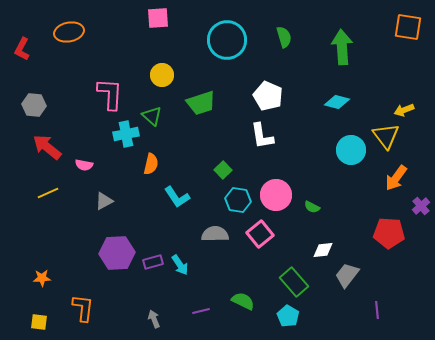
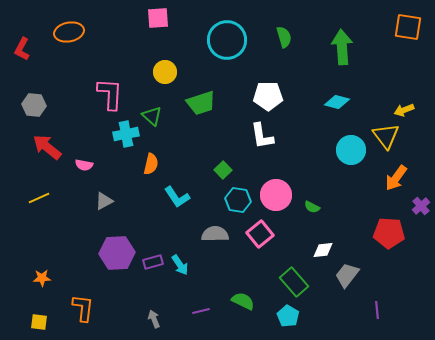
yellow circle at (162, 75): moved 3 px right, 3 px up
white pentagon at (268, 96): rotated 24 degrees counterclockwise
yellow line at (48, 193): moved 9 px left, 5 px down
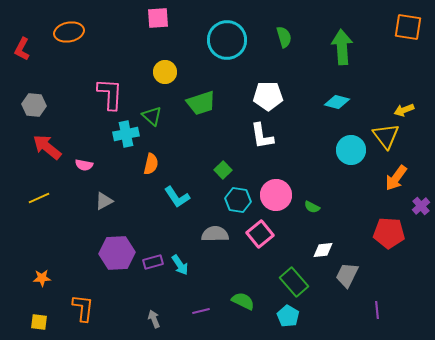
gray trapezoid at (347, 275): rotated 12 degrees counterclockwise
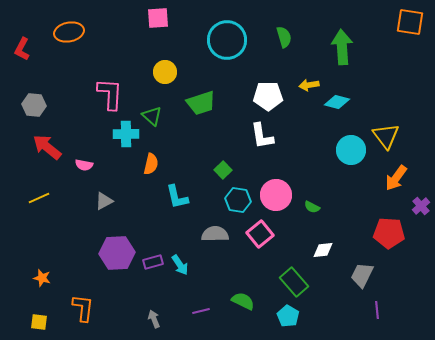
orange square at (408, 27): moved 2 px right, 5 px up
yellow arrow at (404, 110): moved 95 px left, 25 px up; rotated 12 degrees clockwise
cyan cross at (126, 134): rotated 10 degrees clockwise
cyan L-shape at (177, 197): rotated 20 degrees clockwise
gray trapezoid at (347, 275): moved 15 px right
orange star at (42, 278): rotated 18 degrees clockwise
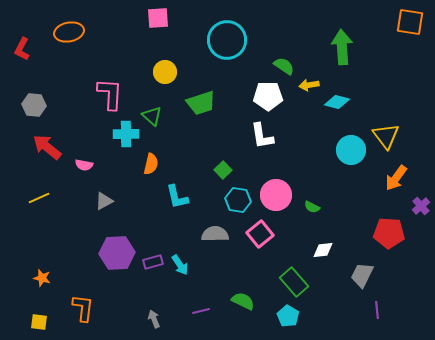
green semicircle at (284, 37): moved 29 px down; rotated 40 degrees counterclockwise
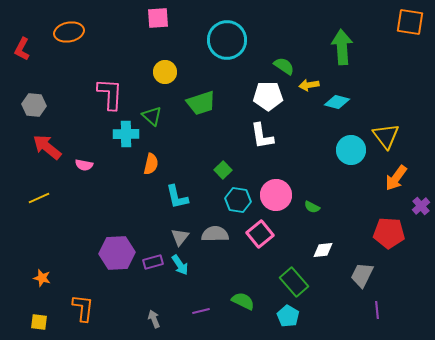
gray triangle at (104, 201): moved 76 px right, 36 px down; rotated 24 degrees counterclockwise
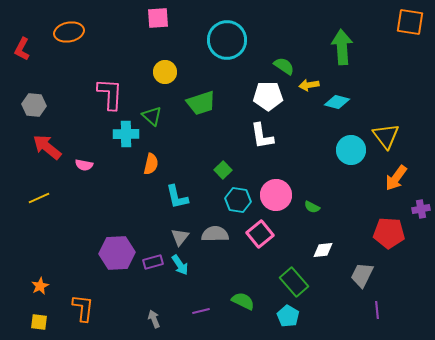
purple cross at (421, 206): moved 3 px down; rotated 30 degrees clockwise
orange star at (42, 278): moved 2 px left, 8 px down; rotated 30 degrees clockwise
